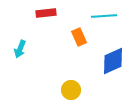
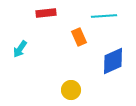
cyan arrow: rotated 12 degrees clockwise
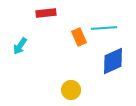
cyan line: moved 12 px down
cyan arrow: moved 3 px up
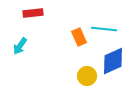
red rectangle: moved 13 px left
cyan line: moved 1 px down; rotated 10 degrees clockwise
yellow circle: moved 16 px right, 14 px up
